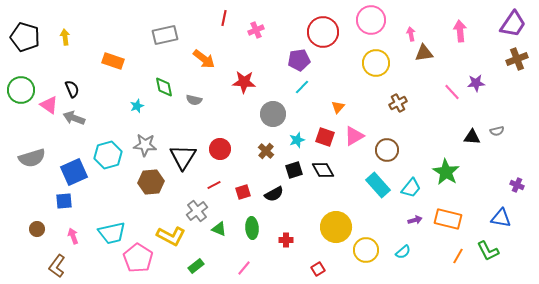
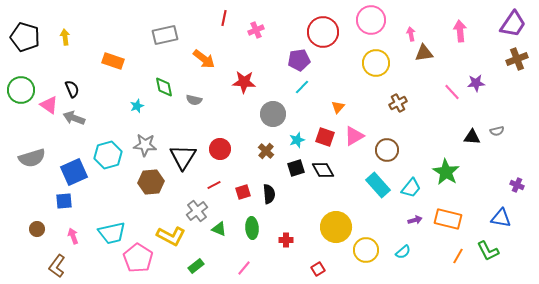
black square at (294, 170): moved 2 px right, 2 px up
black semicircle at (274, 194): moved 5 px left; rotated 66 degrees counterclockwise
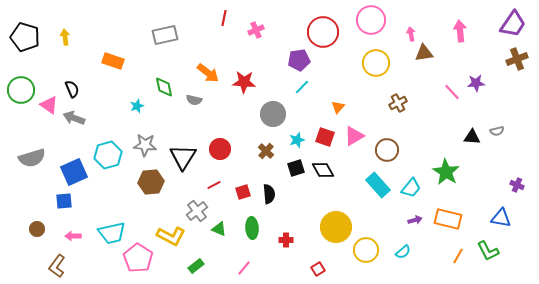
orange arrow at (204, 59): moved 4 px right, 14 px down
pink arrow at (73, 236): rotated 70 degrees counterclockwise
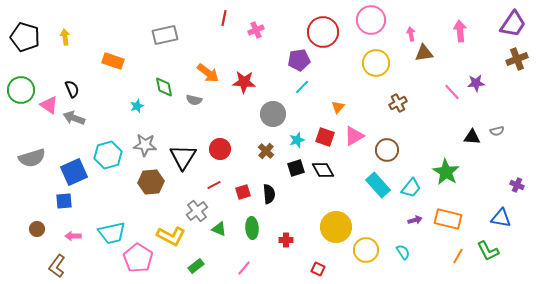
cyan semicircle at (403, 252): rotated 84 degrees counterclockwise
red square at (318, 269): rotated 32 degrees counterclockwise
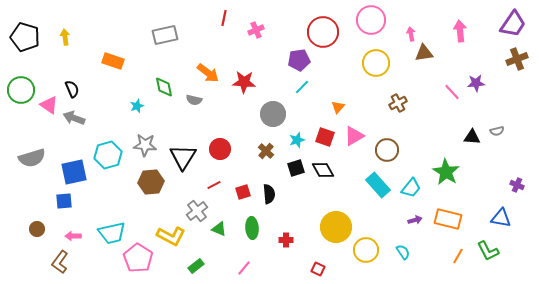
blue square at (74, 172): rotated 12 degrees clockwise
brown L-shape at (57, 266): moved 3 px right, 4 px up
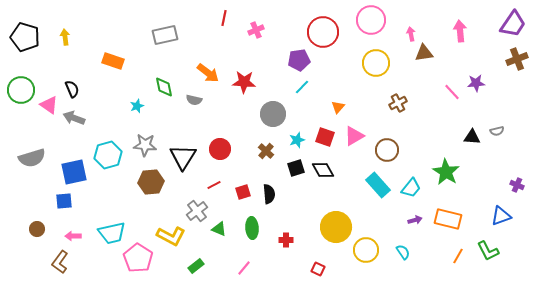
blue triangle at (501, 218): moved 2 px up; rotated 30 degrees counterclockwise
